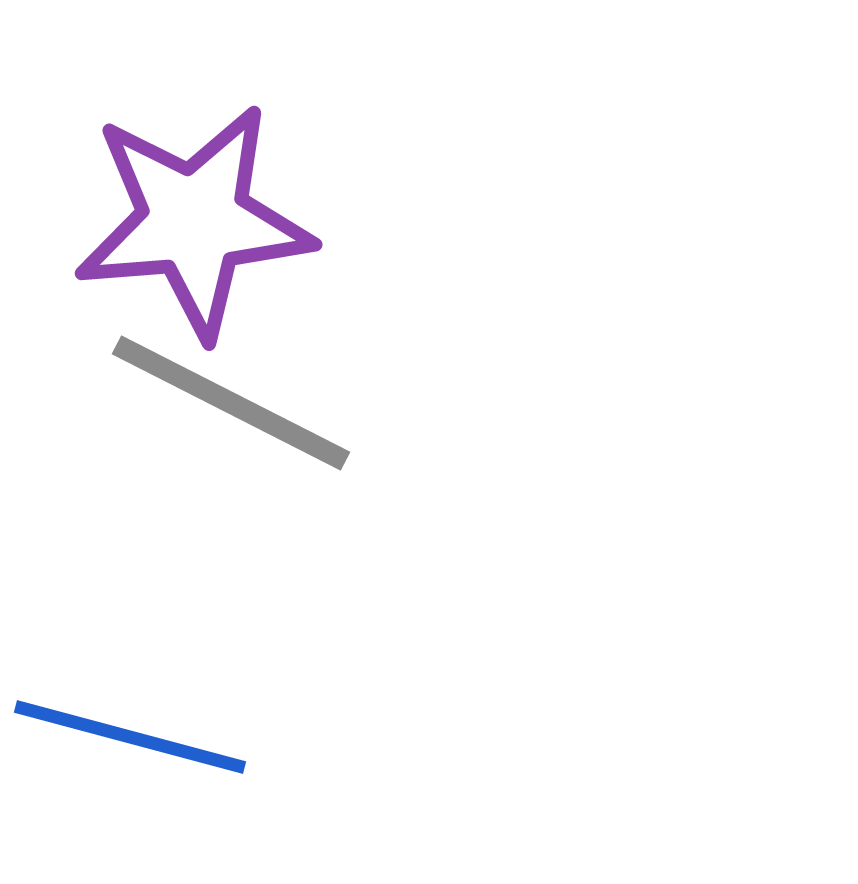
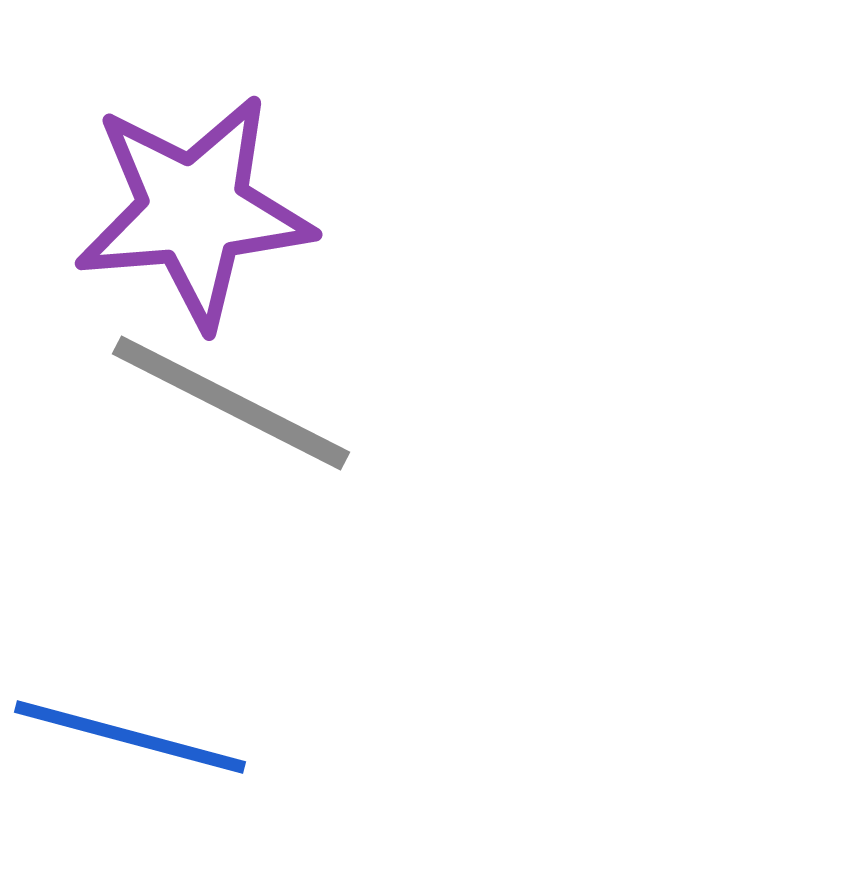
purple star: moved 10 px up
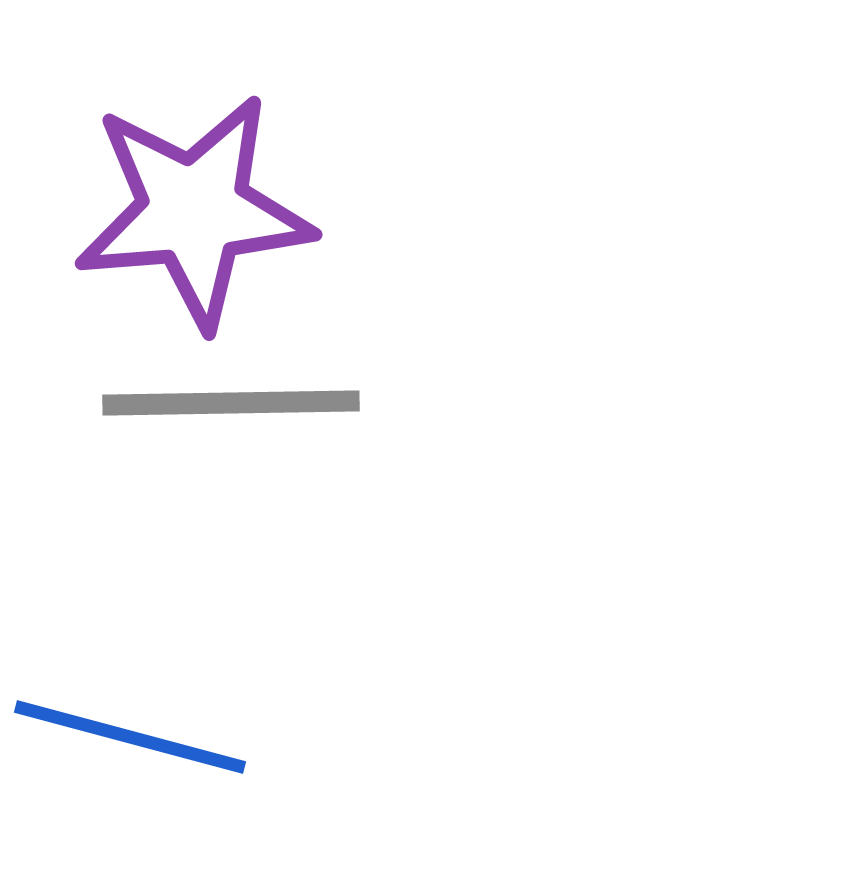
gray line: rotated 28 degrees counterclockwise
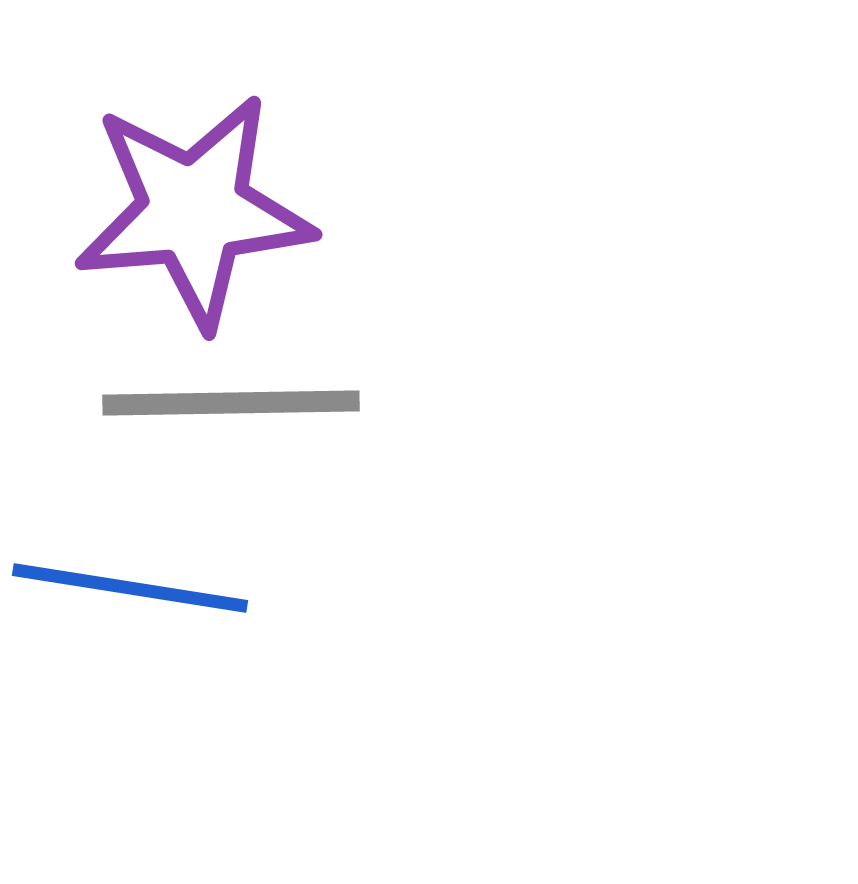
blue line: moved 149 px up; rotated 6 degrees counterclockwise
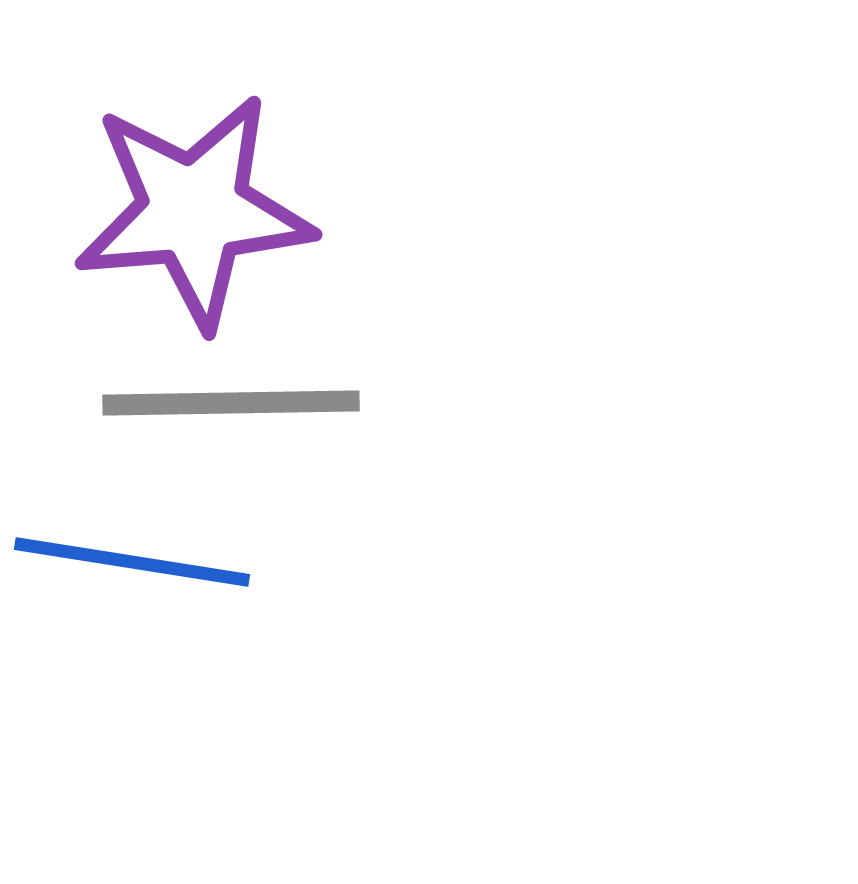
blue line: moved 2 px right, 26 px up
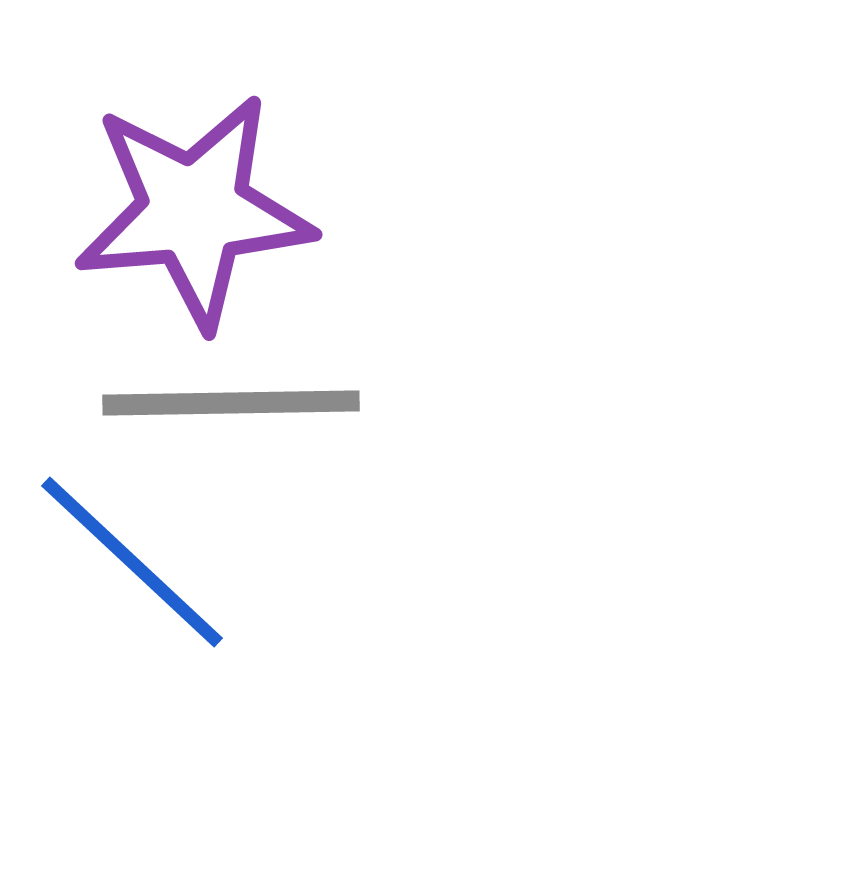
blue line: rotated 34 degrees clockwise
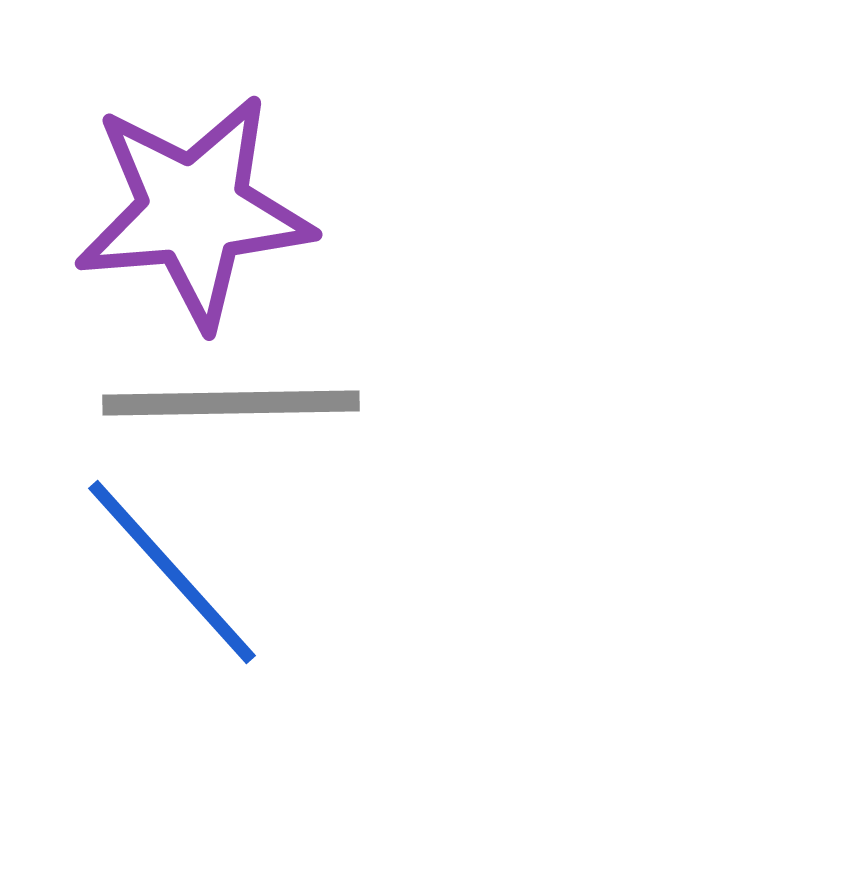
blue line: moved 40 px right, 10 px down; rotated 5 degrees clockwise
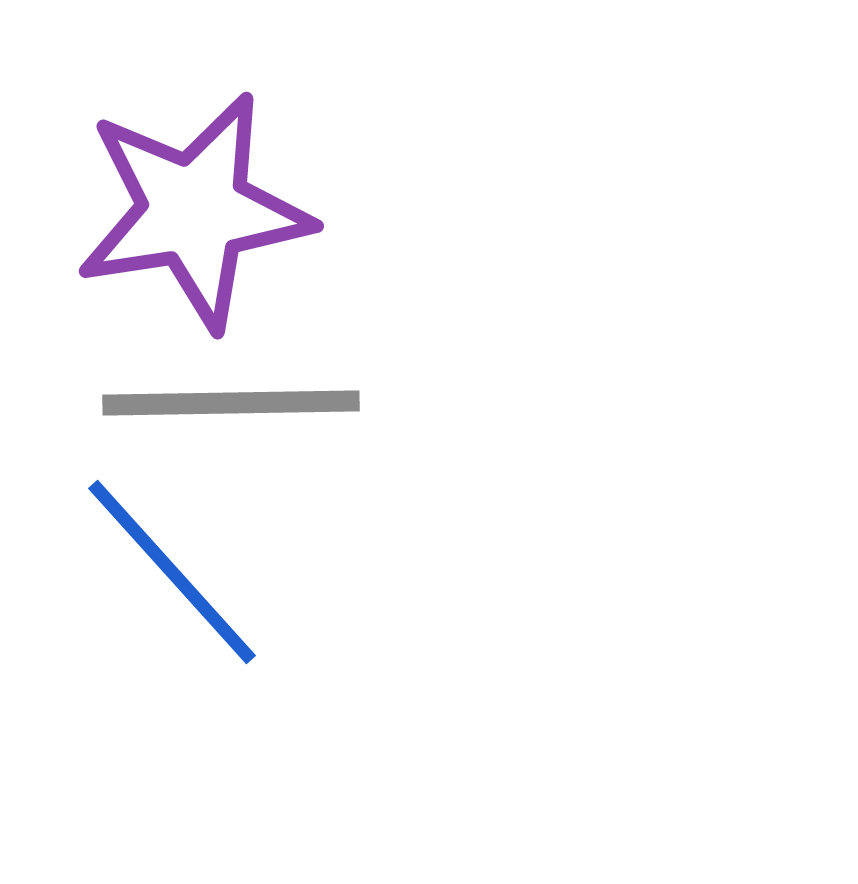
purple star: rotated 4 degrees counterclockwise
